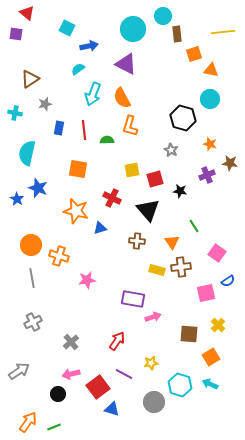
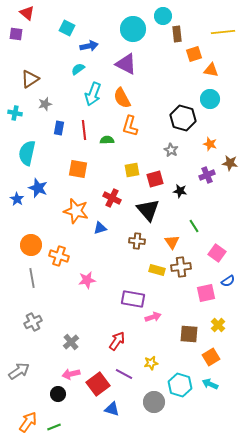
red square at (98, 387): moved 3 px up
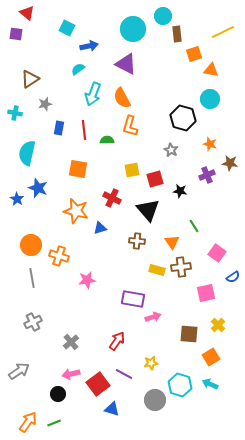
yellow line at (223, 32): rotated 20 degrees counterclockwise
blue semicircle at (228, 281): moved 5 px right, 4 px up
gray circle at (154, 402): moved 1 px right, 2 px up
green line at (54, 427): moved 4 px up
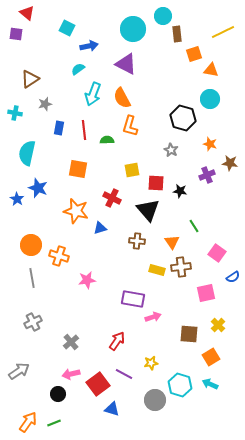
red square at (155, 179): moved 1 px right, 4 px down; rotated 18 degrees clockwise
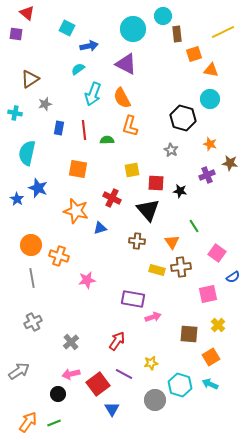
pink square at (206, 293): moved 2 px right, 1 px down
blue triangle at (112, 409): rotated 42 degrees clockwise
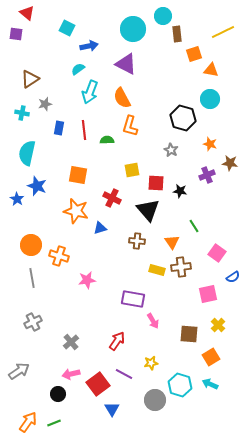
cyan arrow at (93, 94): moved 3 px left, 2 px up
cyan cross at (15, 113): moved 7 px right
orange square at (78, 169): moved 6 px down
blue star at (38, 188): moved 1 px left, 2 px up
pink arrow at (153, 317): moved 4 px down; rotated 77 degrees clockwise
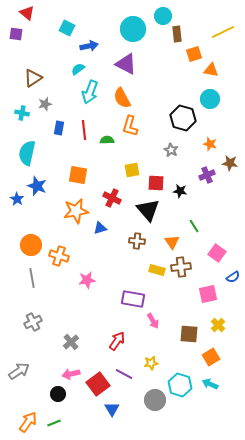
brown triangle at (30, 79): moved 3 px right, 1 px up
orange star at (76, 211): rotated 25 degrees counterclockwise
